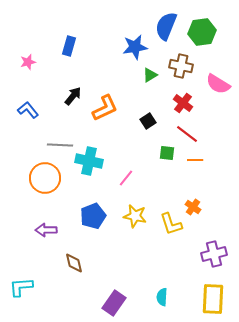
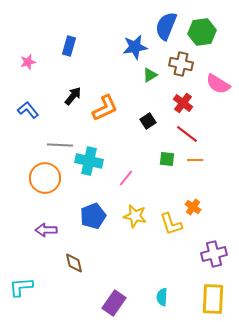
brown cross: moved 2 px up
green square: moved 6 px down
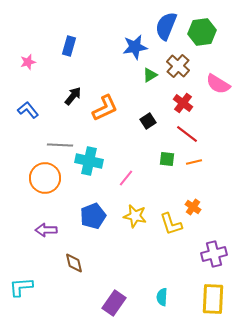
brown cross: moved 3 px left, 2 px down; rotated 30 degrees clockwise
orange line: moved 1 px left, 2 px down; rotated 14 degrees counterclockwise
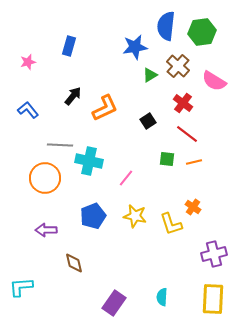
blue semicircle: rotated 16 degrees counterclockwise
pink semicircle: moved 4 px left, 3 px up
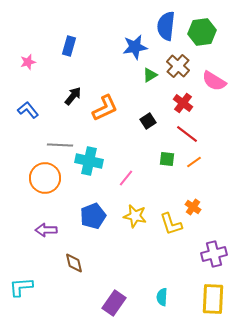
orange line: rotated 21 degrees counterclockwise
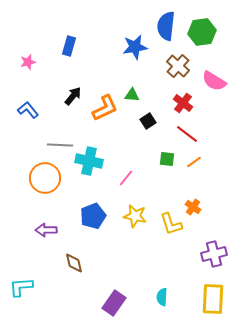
green triangle: moved 18 px left, 20 px down; rotated 35 degrees clockwise
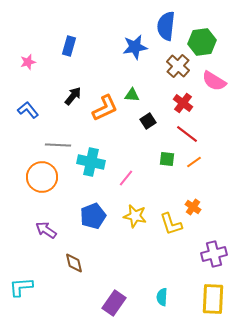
green hexagon: moved 10 px down
gray line: moved 2 px left
cyan cross: moved 2 px right, 1 px down
orange circle: moved 3 px left, 1 px up
purple arrow: rotated 35 degrees clockwise
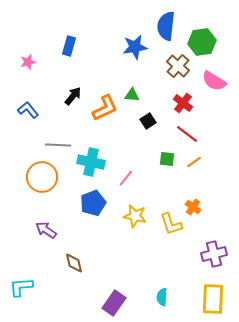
blue pentagon: moved 13 px up
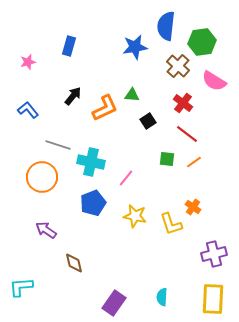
gray line: rotated 15 degrees clockwise
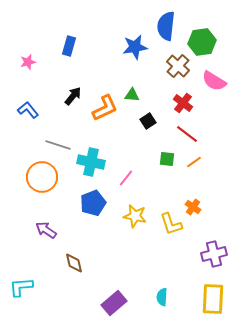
purple rectangle: rotated 15 degrees clockwise
